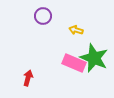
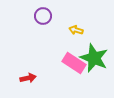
pink rectangle: rotated 10 degrees clockwise
red arrow: rotated 63 degrees clockwise
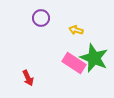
purple circle: moved 2 px left, 2 px down
red arrow: rotated 77 degrees clockwise
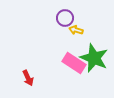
purple circle: moved 24 px right
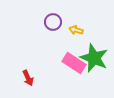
purple circle: moved 12 px left, 4 px down
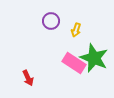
purple circle: moved 2 px left, 1 px up
yellow arrow: rotated 88 degrees counterclockwise
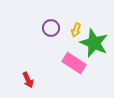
purple circle: moved 7 px down
green star: moved 15 px up
red arrow: moved 2 px down
